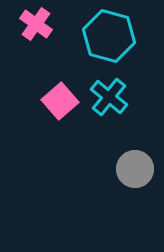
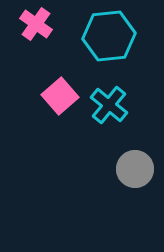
cyan hexagon: rotated 21 degrees counterclockwise
cyan cross: moved 8 px down
pink square: moved 5 px up
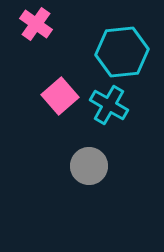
cyan hexagon: moved 13 px right, 16 px down
cyan cross: rotated 9 degrees counterclockwise
gray circle: moved 46 px left, 3 px up
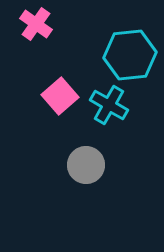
cyan hexagon: moved 8 px right, 3 px down
gray circle: moved 3 px left, 1 px up
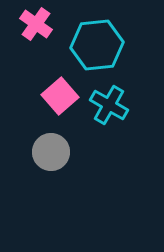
cyan hexagon: moved 33 px left, 10 px up
gray circle: moved 35 px left, 13 px up
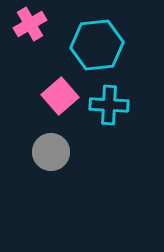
pink cross: moved 6 px left; rotated 24 degrees clockwise
cyan cross: rotated 27 degrees counterclockwise
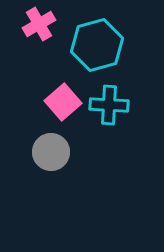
pink cross: moved 9 px right
cyan hexagon: rotated 9 degrees counterclockwise
pink square: moved 3 px right, 6 px down
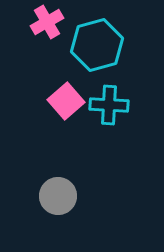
pink cross: moved 8 px right, 2 px up
pink square: moved 3 px right, 1 px up
gray circle: moved 7 px right, 44 px down
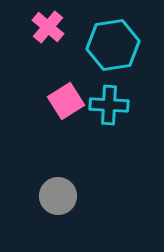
pink cross: moved 1 px right, 5 px down; rotated 20 degrees counterclockwise
cyan hexagon: moved 16 px right; rotated 6 degrees clockwise
pink square: rotated 9 degrees clockwise
